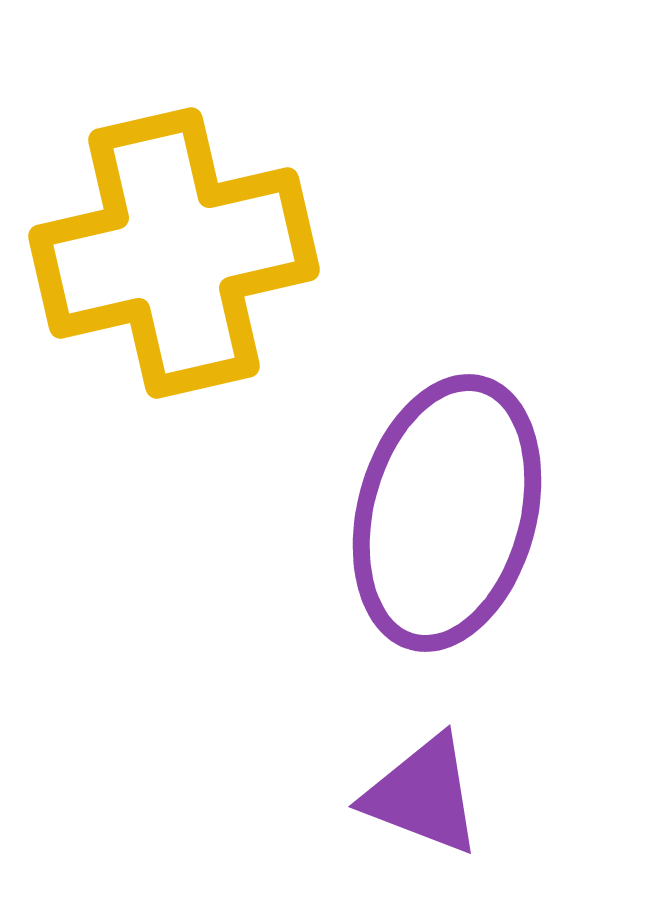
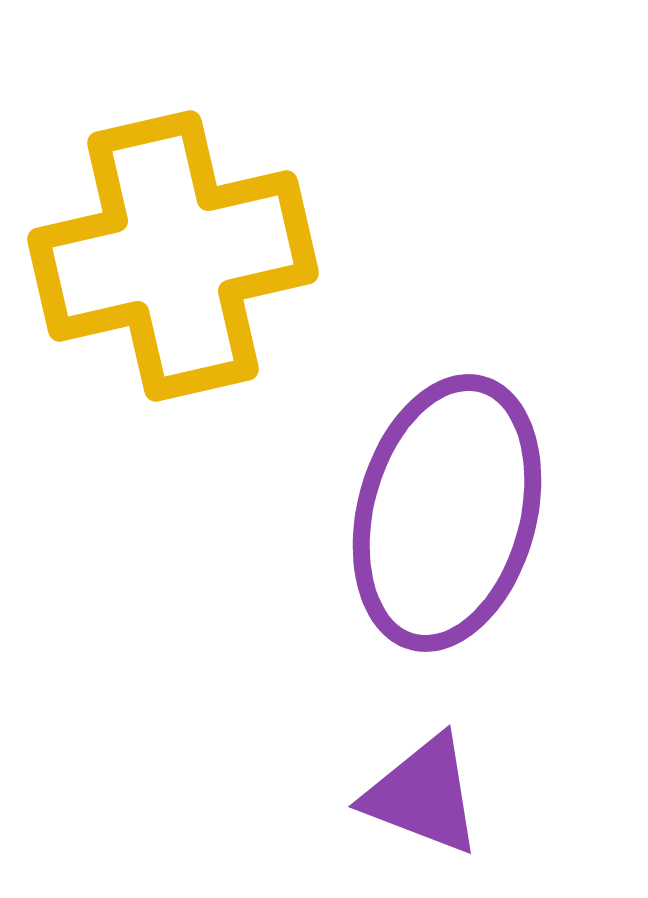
yellow cross: moved 1 px left, 3 px down
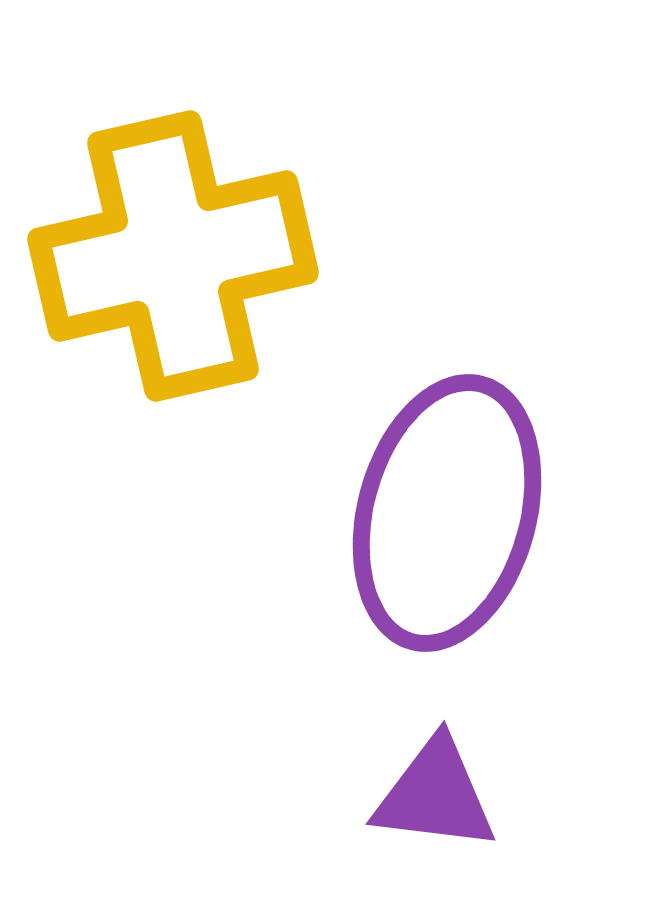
purple triangle: moved 12 px right; rotated 14 degrees counterclockwise
